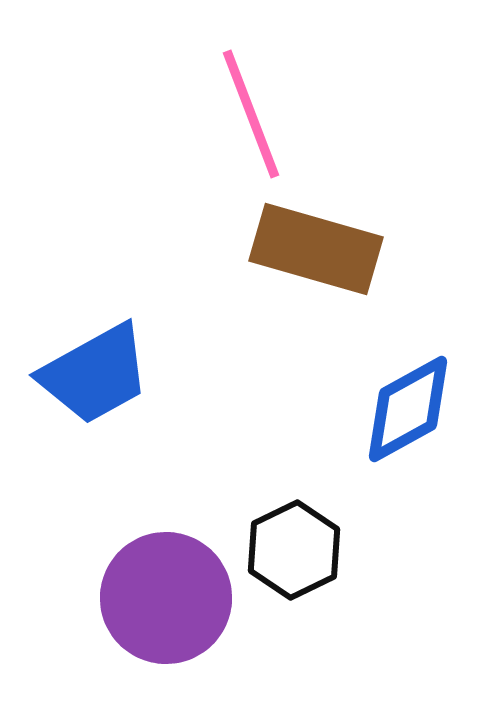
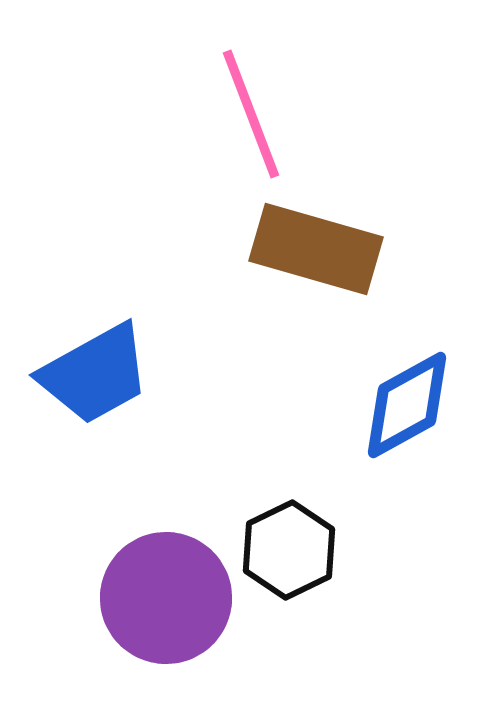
blue diamond: moved 1 px left, 4 px up
black hexagon: moved 5 px left
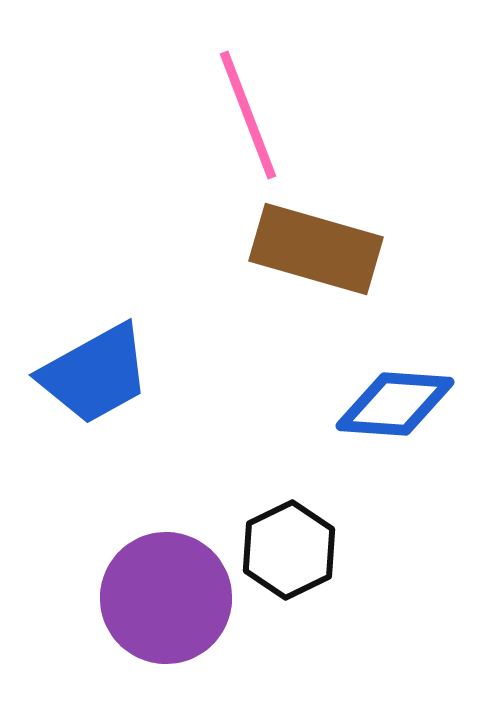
pink line: moved 3 px left, 1 px down
blue diamond: moved 12 px left, 1 px up; rotated 33 degrees clockwise
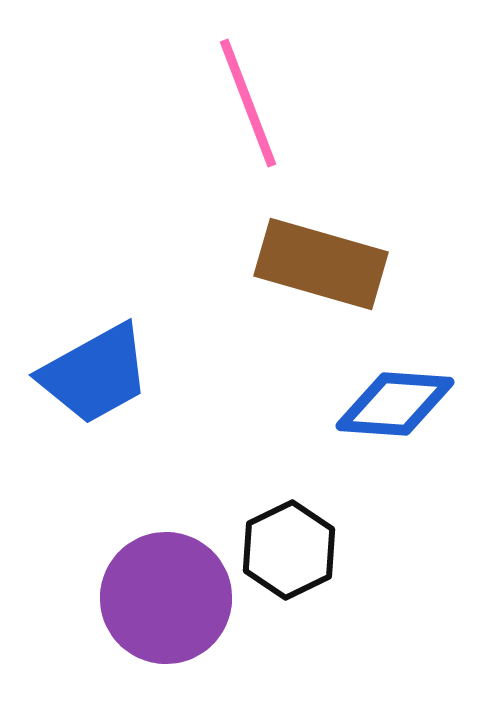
pink line: moved 12 px up
brown rectangle: moved 5 px right, 15 px down
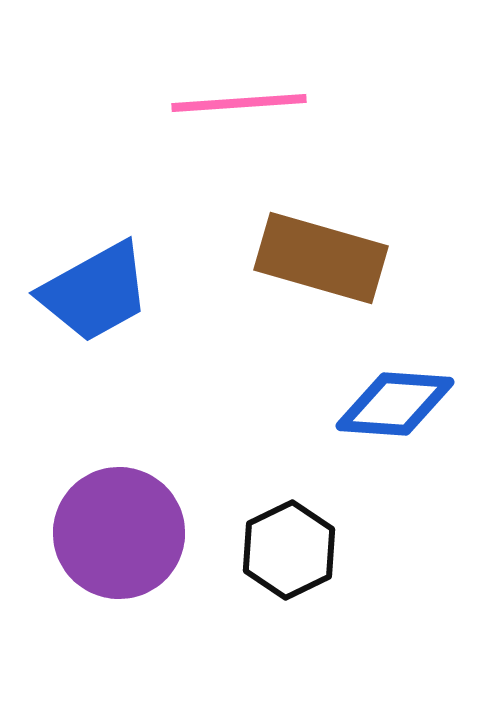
pink line: moved 9 px left; rotated 73 degrees counterclockwise
brown rectangle: moved 6 px up
blue trapezoid: moved 82 px up
purple circle: moved 47 px left, 65 px up
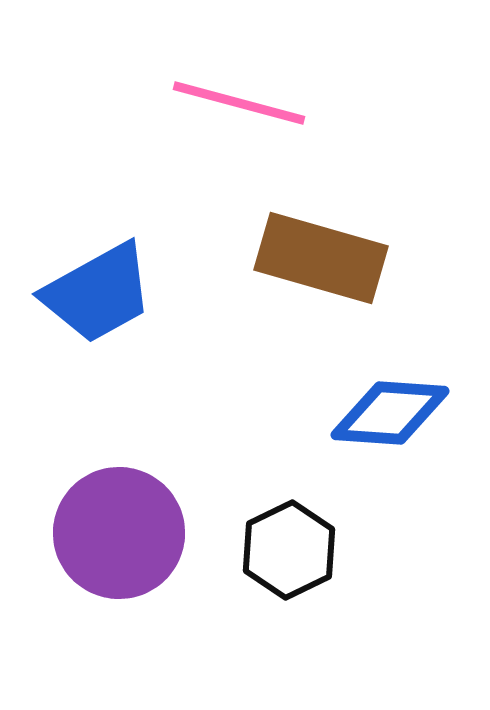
pink line: rotated 19 degrees clockwise
blue trapezoid: moved 3 px right, 1 px down
blue diamond: moved 5 px left, 9 px down
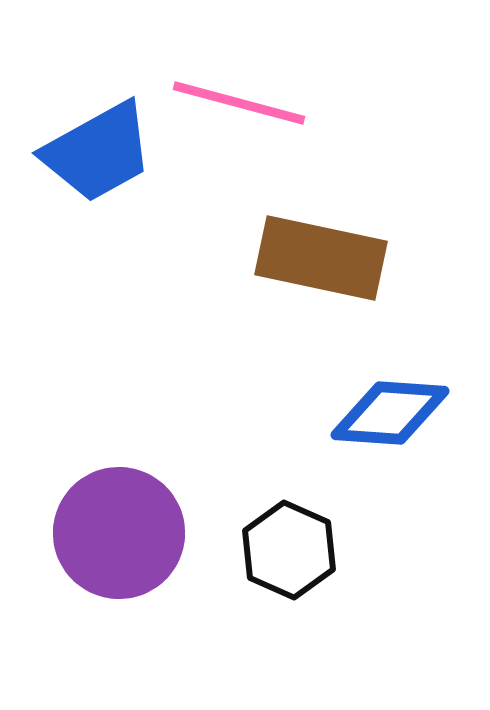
brown rectangle: rotated 4 degrees counterclockwise
blue trapezoid: moved 141 px up
black hexagon: rotated 10 degrees counterclockwise
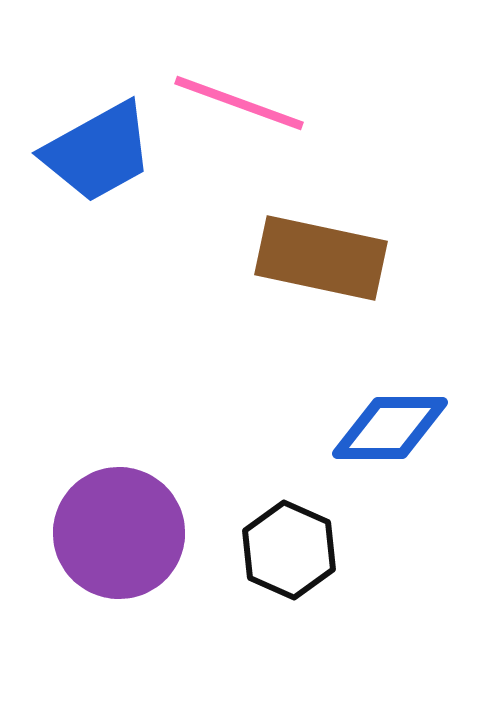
pink line: rotated 5 degrees clockwise
blue diamond: moved 15 px down; rotated 4 degrees counterclockwise
